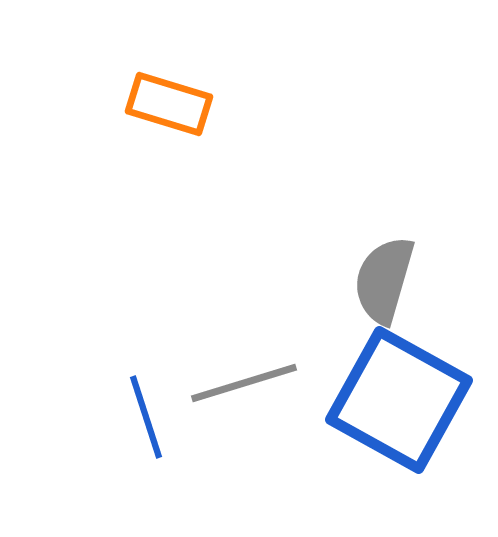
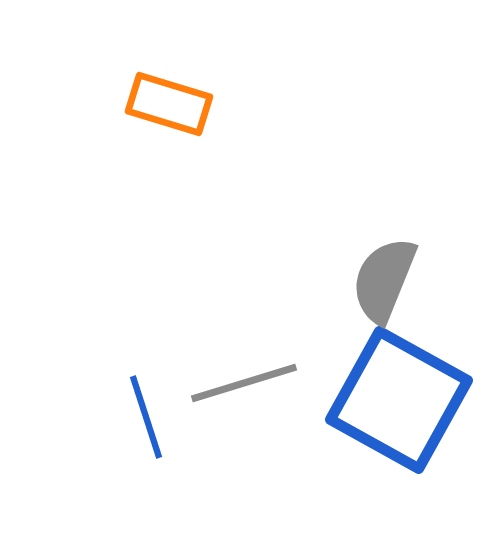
gray semicircle: rotated 6 degrees clockwise
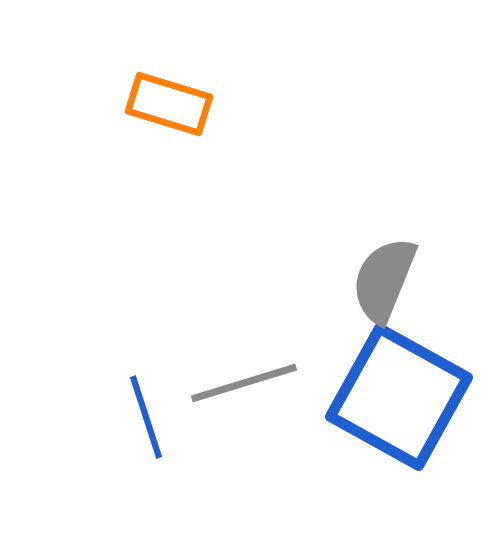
blue square: moved 3 px up
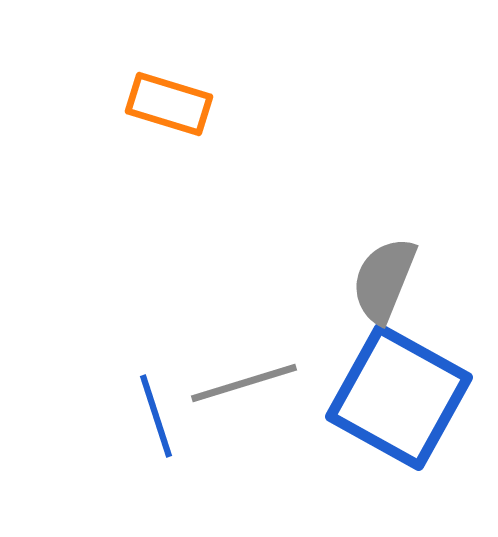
blue line: moved 10 px right, 1 px up
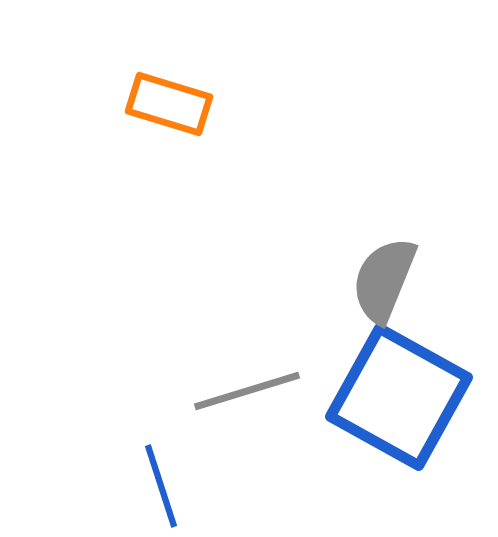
gray line: moved 3 px right, 8 px down
blue line: moved 5 px right, 70 px down
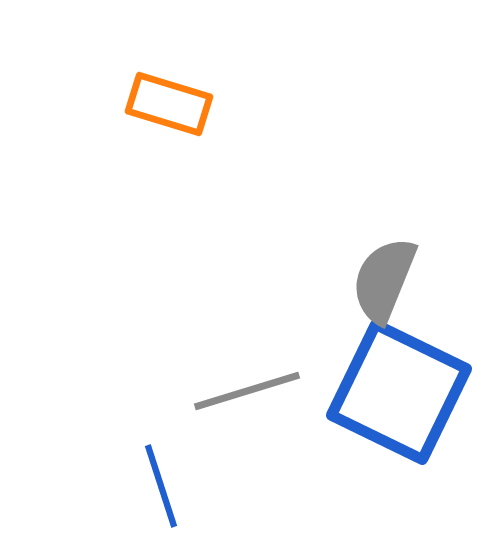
blue square: moved 5 px up; rotated 3 degrees counterclockwise
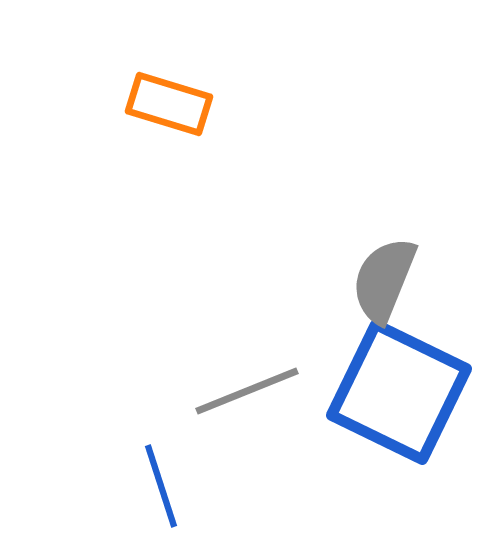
gray line: rotated 5 degrees counterclockwise
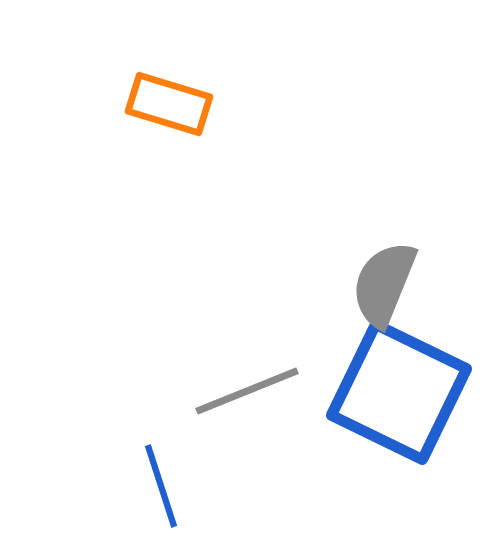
gray semicircle: moved 4 px down
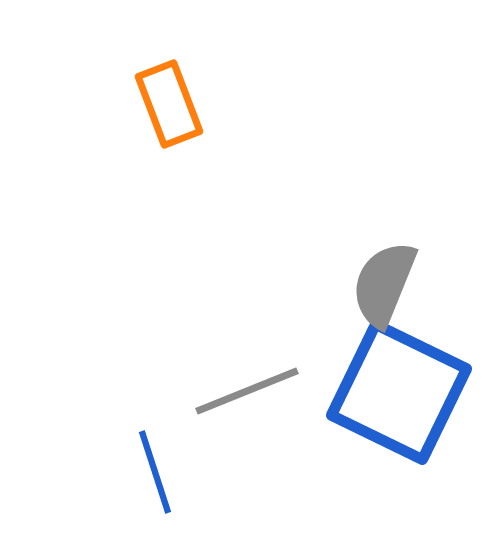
orange rectangle: rotated 52 degrees clockwise
blue line: moved 6 px left, 14 px up
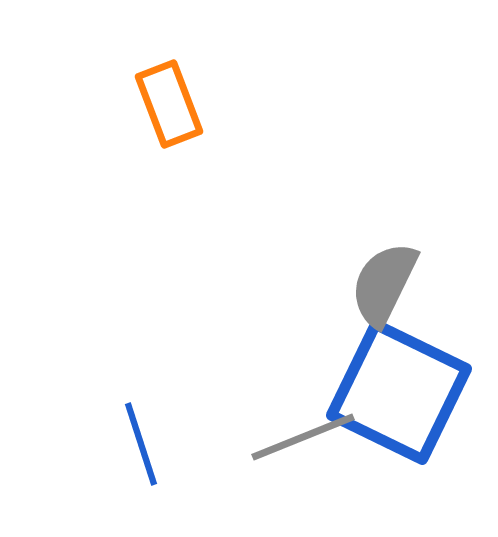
gray semicircle: rotated 4 degrees clockwise
gray line: moved 56 px right, 46 px down
blue line: moved 14 px left, 28 px up
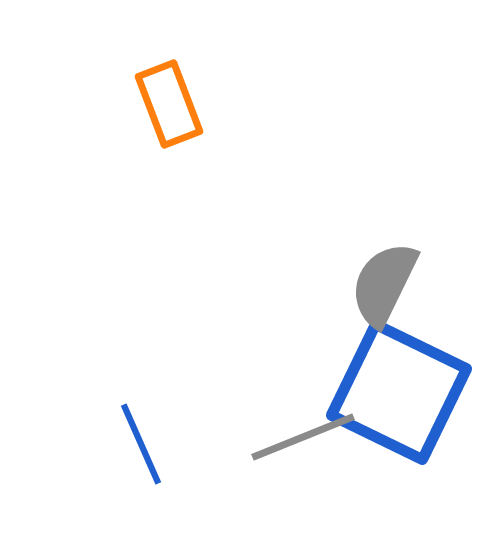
blue line: rotated 6 degrees counterclockwise
